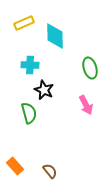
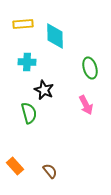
yellow rectangle: moved 1 px left, 1 px down; rotated 18 degrees clockwise
cyan cross: moved 3 px left, 3 px up
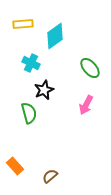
cyan diamond: rotated 56 degrees clockwise
cyan cross: moved 4 px right, 1 px down; rotated 24 degrees clockwise
green ellipse: rotated 25 degrees counterclockwise
black star: rotated 24 degrees clockwise
pink arrow: rotated 54 degrees clockwise
brown semicircle: moved 5 px down; rotated 91 degrees counterclockwise
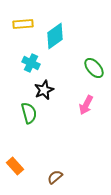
green ellipse: moved 4 px right
brown semicircle: moved 5 px right, 1 px down
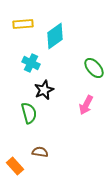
brown semicircle: moved 15 px left, 25 px up; rotated 49 degrees clockwise
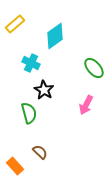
yellow rectangle: moved 8 px left; rotated 36 degrees counterclockwise
black star: rotated 18 degrees counterclockwise
brown semicircle: rotated 35 degrees clockwise
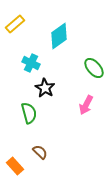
cyan diamond: moved 4 px right
black star: moved 1 px right, 2 px up
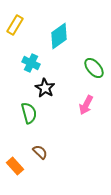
yellow rectangle: moved 1 px down; rotated 18 degrees counterclockwise
